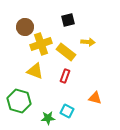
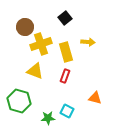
black square: moved 3 px left, 2 px up; rotated 24 degrees counterclockwise
yellow rectangle: rotated 36 degrees clockwise
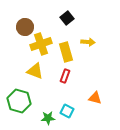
black square: moved 2 px right
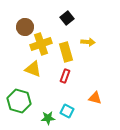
yellow triangle: moved 2 px left, 2 px up
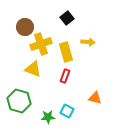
green star: moved 1 px up
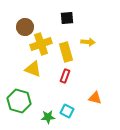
black square: rotated 32 degrees clockwise
